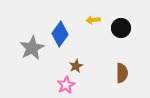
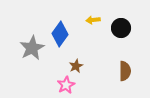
brown semicircle: moved 3 px right, 2 px up
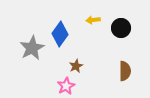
pink star: moved 1 px down
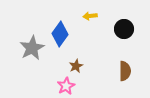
yellow arrow: moved 3 px left, 4 px up
black circle: moved 3 px right, 1 px down
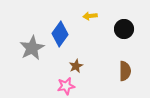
pink star: rotated 18 degrees clockwise
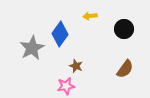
brown star: rotated 24 degrees counterclockwise
brown semicircle: moved 2 px up; rotated 36 degrees clockwise
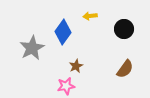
blue diamond: moved 3 px right, 2 px up
brown star: rotated 24 degrees clockwise
